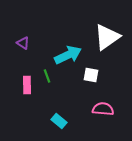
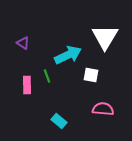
white triangle: moved 2 px left; rotated 24 degrees counterclockwise
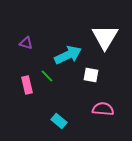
purple triangle: moved 3 px right; rotated 16 degrees counterclockwise
green line: rotated 24 degrees counterclockwise
pink rectangle: rotated 12 degrees counterclockwise
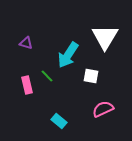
cyan arrow: rotated 148 degrees clockwise
white square: moved 1 px down
pink semicircle: rotated 30 degrees counterclockwise
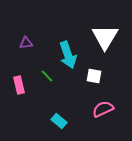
purple triangle: rotated 24 degrees counterclockwise
cyan arrow: rotated 52 degrees counterclockwise
white square: moved 3 px right
pink rectangle: moved 8 px left
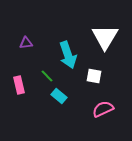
cyan rectangle: moved 25 px up
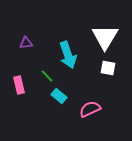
white square: moved 14 px right, 8 px up
pink semicircle: moved 13 px left
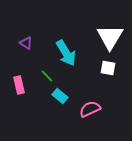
white triangle: moved 5 px right
purple triangle: rotated 40 degrees clockwise
cyan arrow: moved 2 px left, 2 px up; rotated 12 degrees counterclockwise
cyan rectangle: moved 1 px right
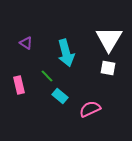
white triangle: moved 1 px left, 2 px down
cyan arrow: rotated 16 degrees clockwise
